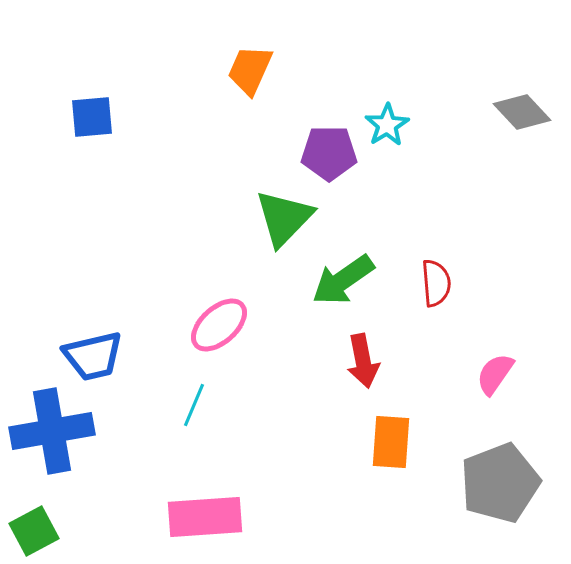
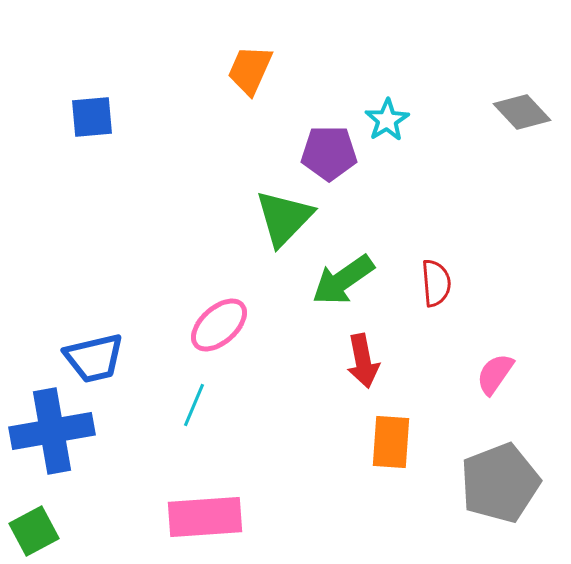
cyan star: moved 5 px up
blue trapezoid: moved 1 px right, 2 px down
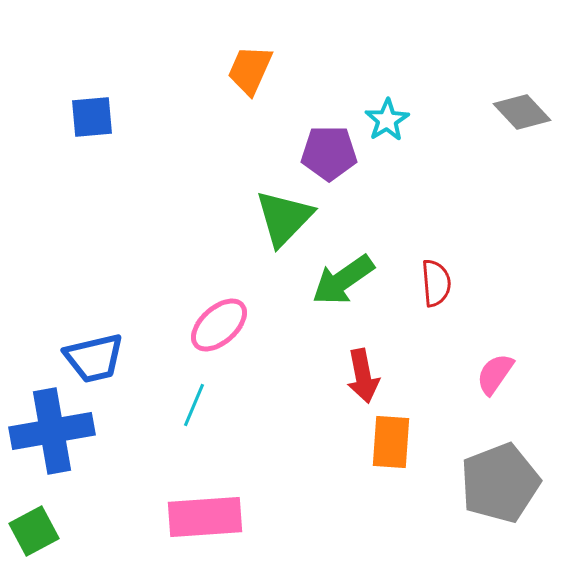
red arrow: moved 15 px down
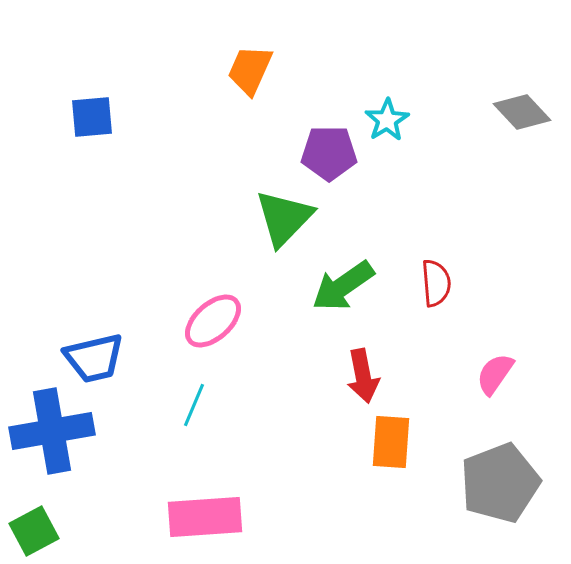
green arrow: moved 6 px down
pink ellipse: moved 6 px left, 4 px up
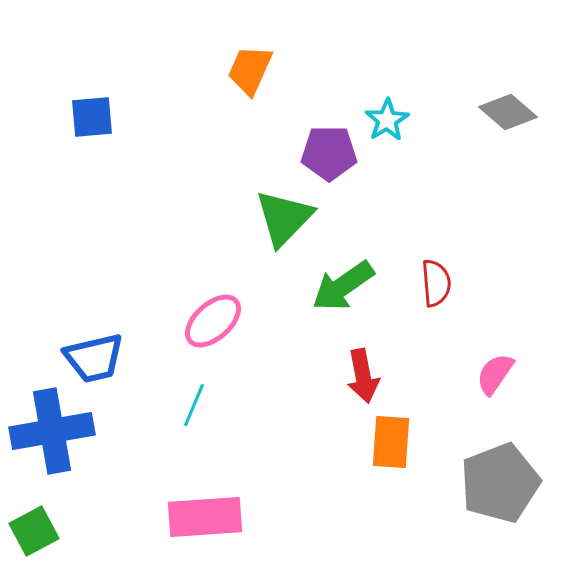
gray diamond: moved 14 px left; rotated 6 degrees counterclockwise
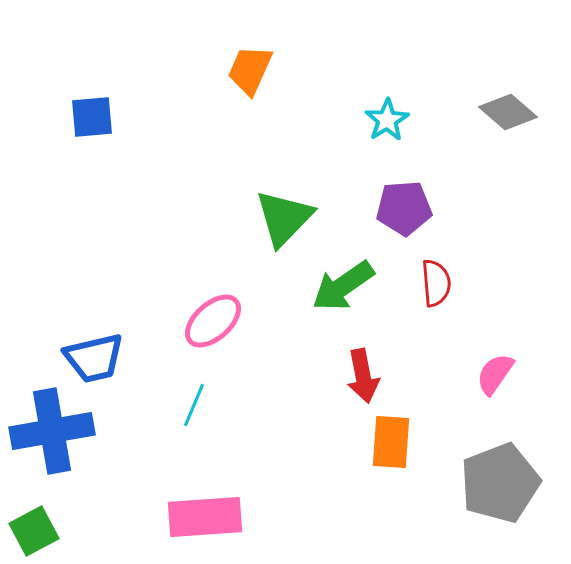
purple pentagon: moved 75 px right, 55 px down; rotated 4 degrees counterclockwise
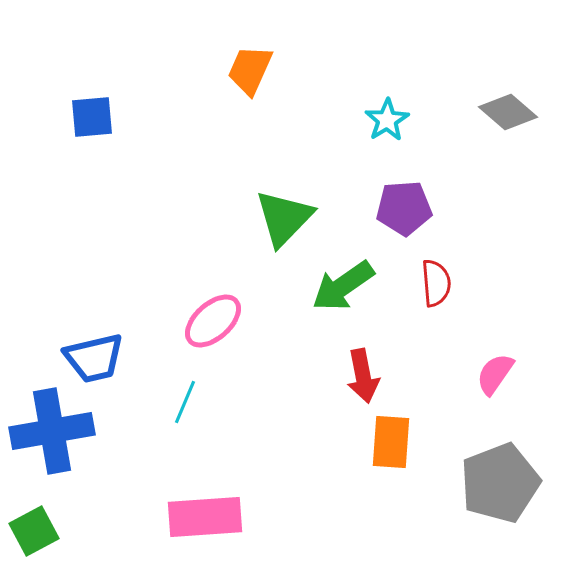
cyan line: moved 9 px left, 3 px up
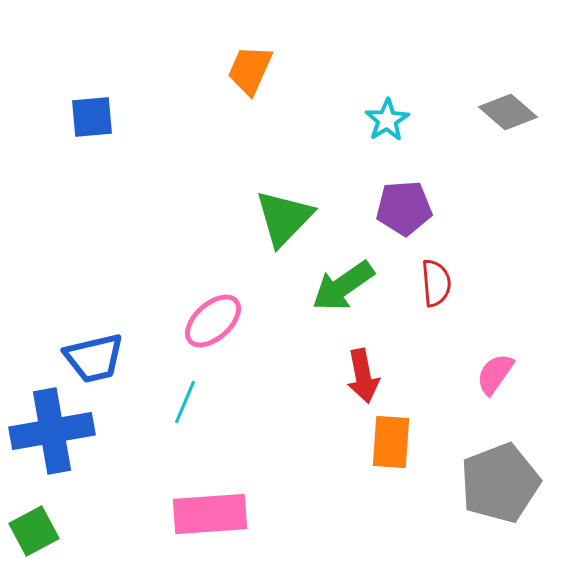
pink rectangle: moved 5 px right, 3 px up
